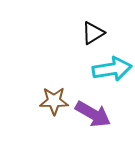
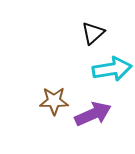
black triangle: rotated 10 degrees counterclockwise
purple arrow: rotated 54 degrees counterclockwise
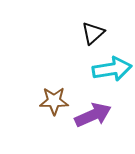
purple arrow: moved 1 px down
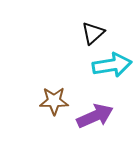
cyan arrow: moved 4 px up
purple arrow: moved 2 px right, 1 px down
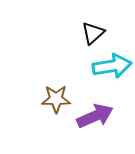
cyan arrow: moved 1 px down
brown star: moved 2 px right, 2 px up
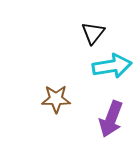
black triangle: rotated 10 degrees counterclockwise
purple arrow: moved 16 px right, 3 px down; rotated 135 degrees clockwise
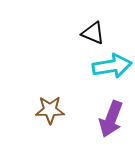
black triangle: rotated 45 degrees counterclockwise
brown star: moved 6 px left, 11 px down
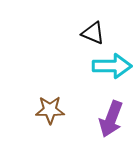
cyan arrow: rotated 9 degrees clockwise
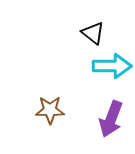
black triangle: rotated 15 degrees clockwise
